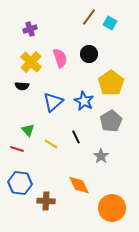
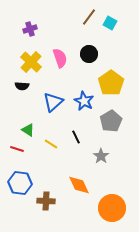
green triangle: rotated 16 degrees counterclockwise
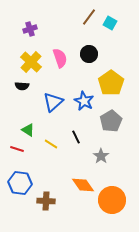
orange diamond: moved 4 px right; rotated 10 degrees counterclockwise
orange circle: moved 8 px up
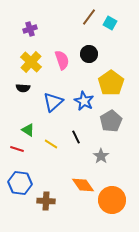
pink semicircle: moved 2 px right, 2 px down
black semicircle: moved 1 px right, 2 px down
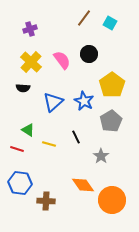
brown line: moved 5 px left, 1 px down
pink semicircle: rotated 18 degrees counterclockwise
yellow pentagon: moved 1 px right, 2 px down
yellow line: moved 2 px left; rotated 16 degrees counterclockwise
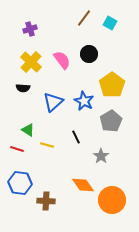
yellow line: moved 2 px left, 1 px down
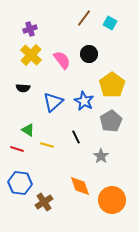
yellow cross: moved 7 px up
orange diamond: moved 3 px left, 1 px down; rotated 15 degrees clockwise
brown cross: moved 2 px left, 1 px down; rotated 36 degrees counterclockwise
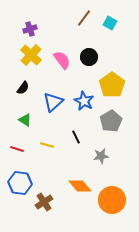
black circle: moved 3 px down
black semicircle: rotated 56 degrees counterclockwise
green triangle: moved 3 px left, 10 px up
gray star: rotated 28 degrees clockwise
orange diamond: rotated 20 degrees counterclockwise
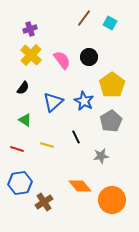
blue hexagon: rotated 15 degrees counterclockwise
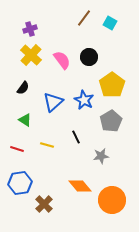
blue star: moved 1 px up
brown cross: moved 2 px down; rotated 12 degrees counterclockwise
